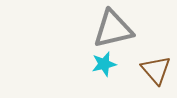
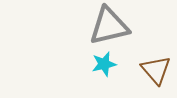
gray triangle: moved 4 px left, 3 px up
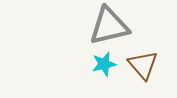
brown triangle: moved 13 px left, 5 px up
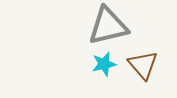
gray triangle: moved 1 px left
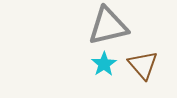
cyan star: rotated 20 degrees counterclockwise
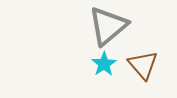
gray triangle: rotated 27 degrees counterclockwise
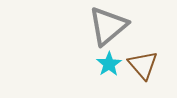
cyan star: moved 5 px right
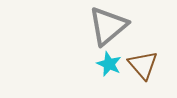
cyan star: rotated 15 degrees counterclockwise
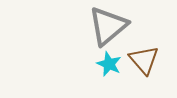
brown triangle: moved 1 px right, 5 px up
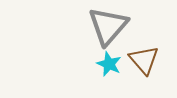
gray triangle: rotated 9 degrees counterclockwise
